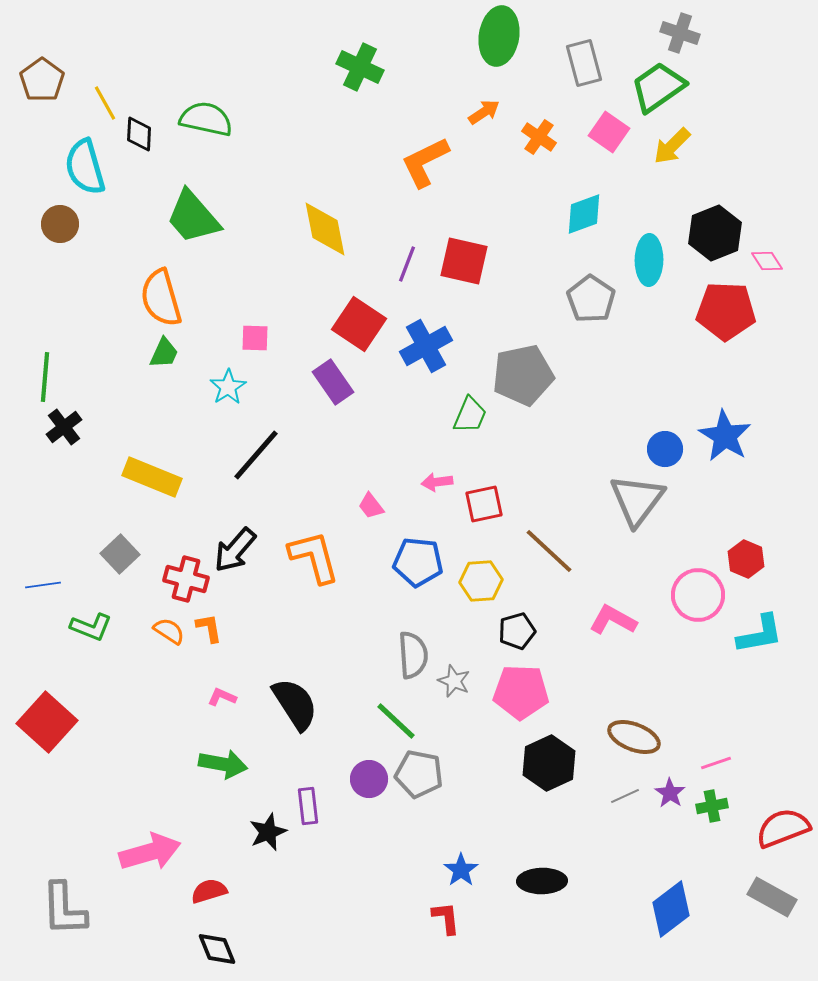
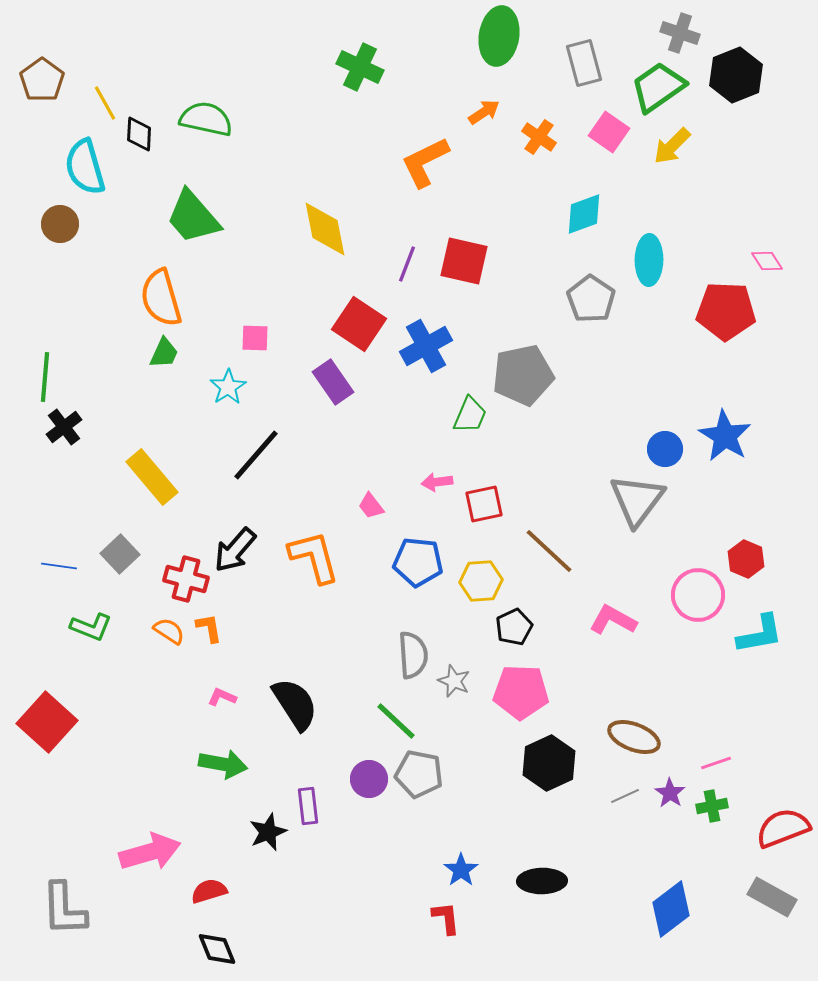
black hexagon at (715, 233): moved 21 px right, 158 px up
yellow rectangle at (152, 477): rotated 28 degrees clockwise
blue line at (43, 585): moved 16 px right, 19 px up; rotated 16 degrees clockwise
black pentagon at (517, 631): moved 3 px left, 4 px up; rotated 9 degrees counterclockwise
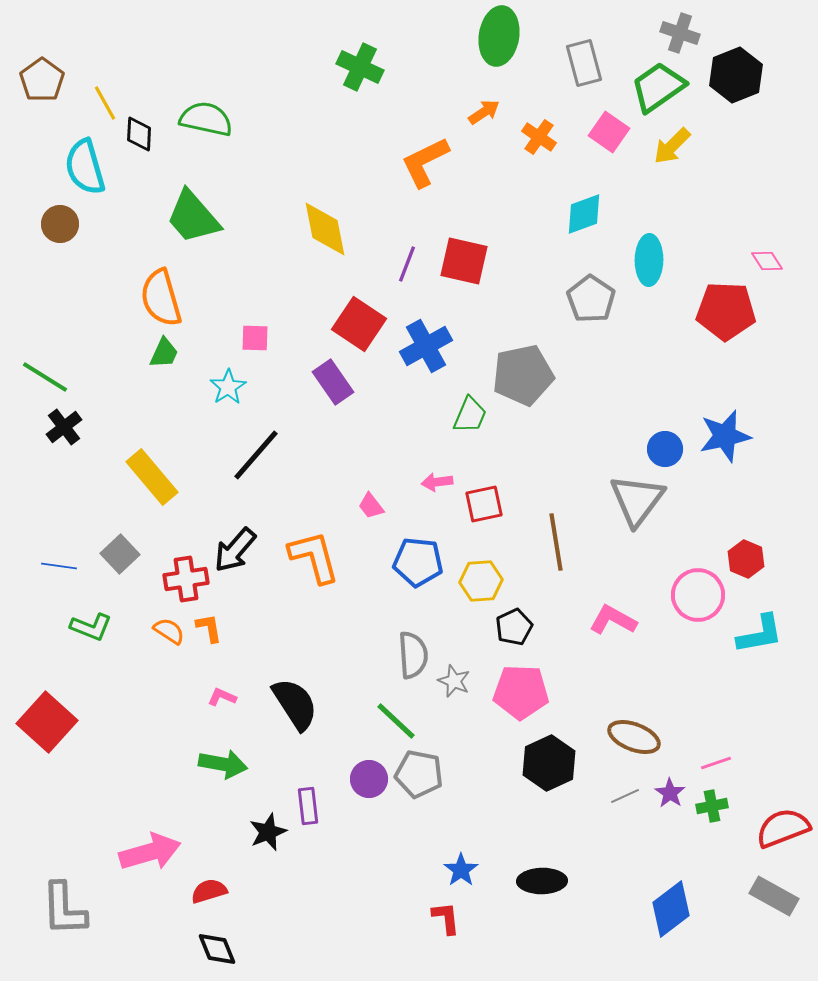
green line at (45, 377): rotated 63 degrees counterclockwise
blue star at (725, 436): rotated 28 degrees clockwise
brown line at (549, 551): moved 7 px right, 9 px up; rotated 38 degrees clockwise
red cross at (186, 579): rotated 24 degrees counterclockwise
gray rectangle at (772, 897): moved 2 px right, 1 px up
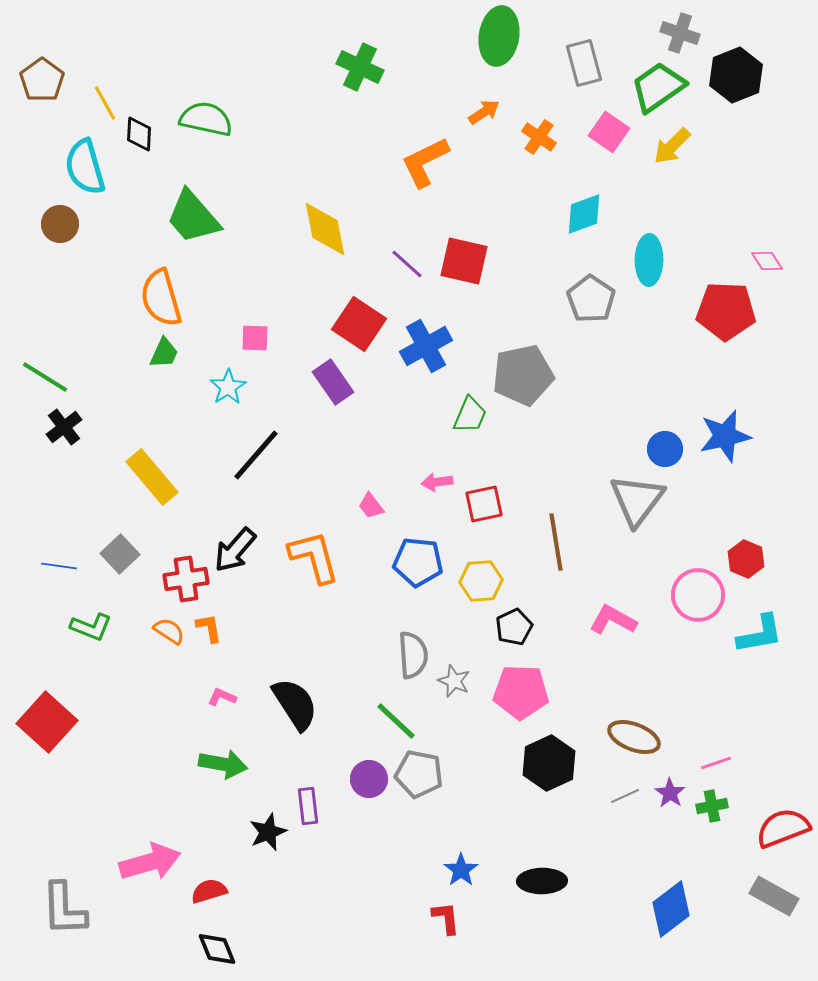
purple line at (407, 264): rotated 69 degrees counterclockwise
pink arrow at (150, 852): moved 10 px down
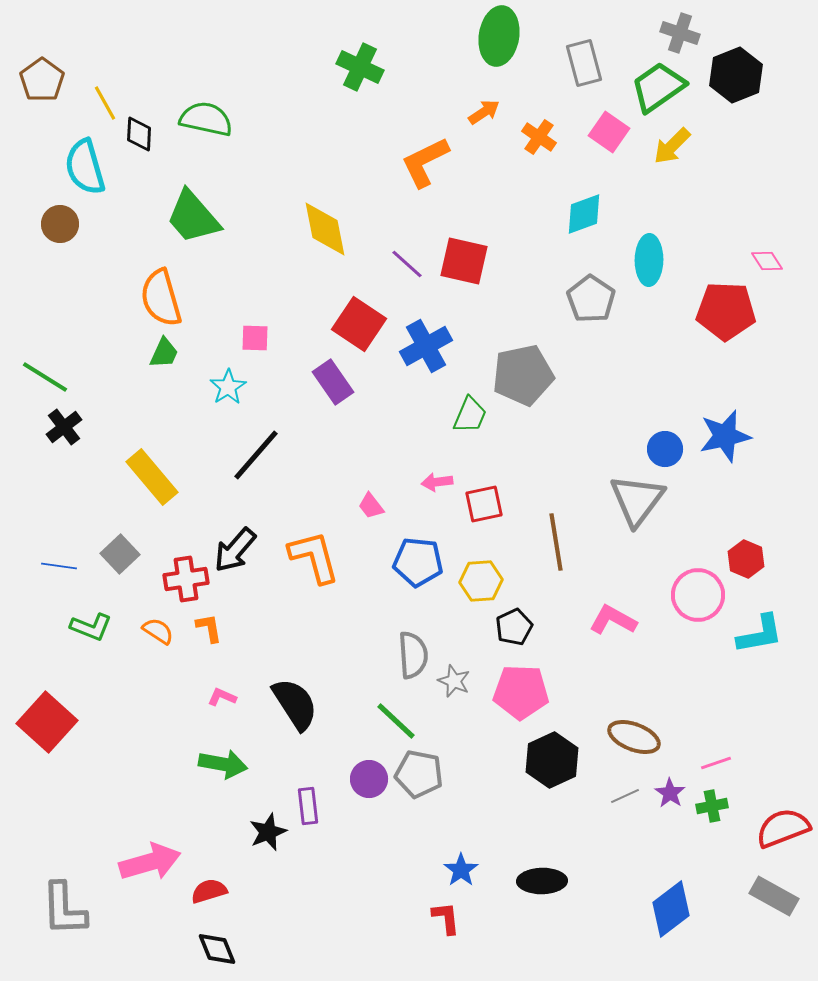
orange semicircle at (169, 631): moved 11 px left
black hexagon at (549, 763): moved 3 px right, 3 px up
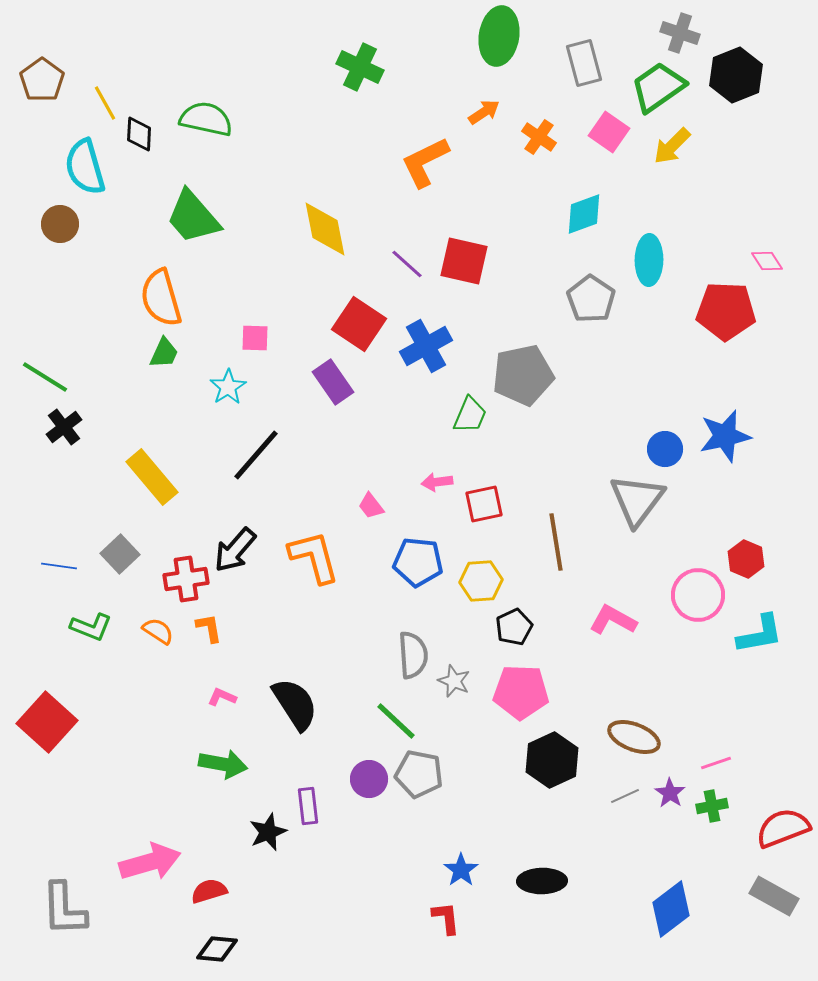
black diamond at (217, 949): rotated 63 degrees counterclockwise
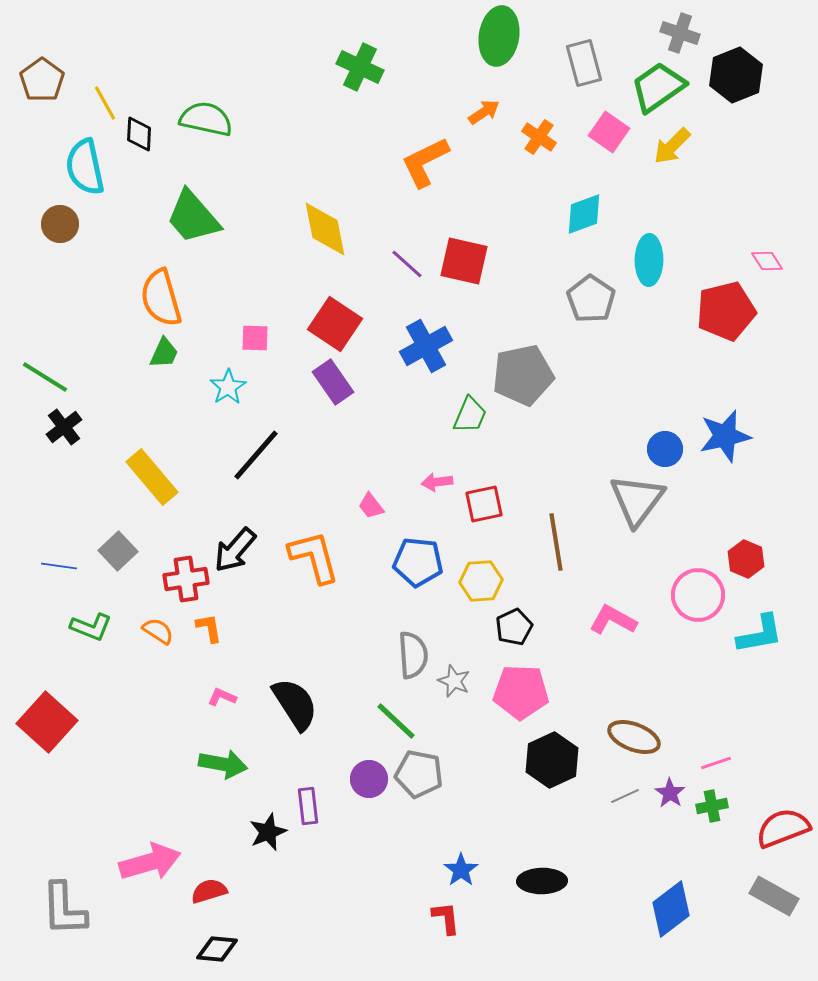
cyan semicircle at (85, 167): rotated 4 degrees clockwise
red pentagon at (726, 311): rotated 16 degrees counterclockwise
red square at (359, 324): moved 24 px left
gray square at (120, 554): moved 2 px left, 3 px up
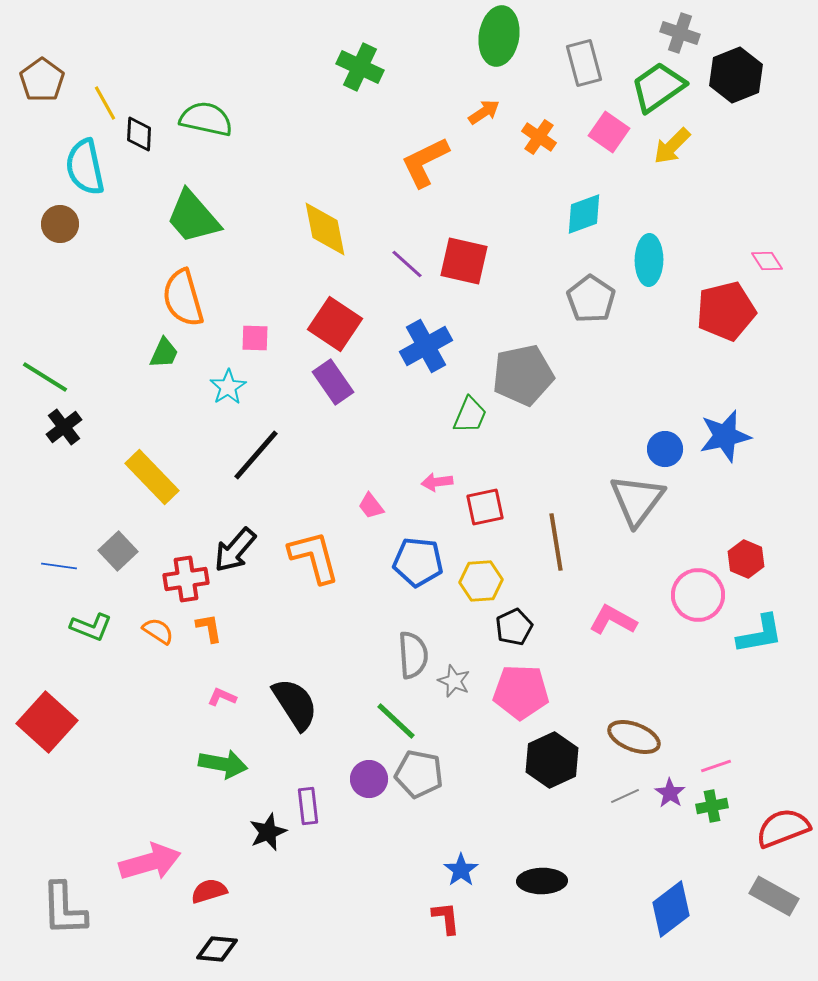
orange semicircle at (161, 298): moved 22 px right
yellow rectangle at (152, 477): rotated 4 degrees counterclockwise
red square at (484, 504): moved 1 px right, 3 px down
pink line at (716, 763): moved 3 px down
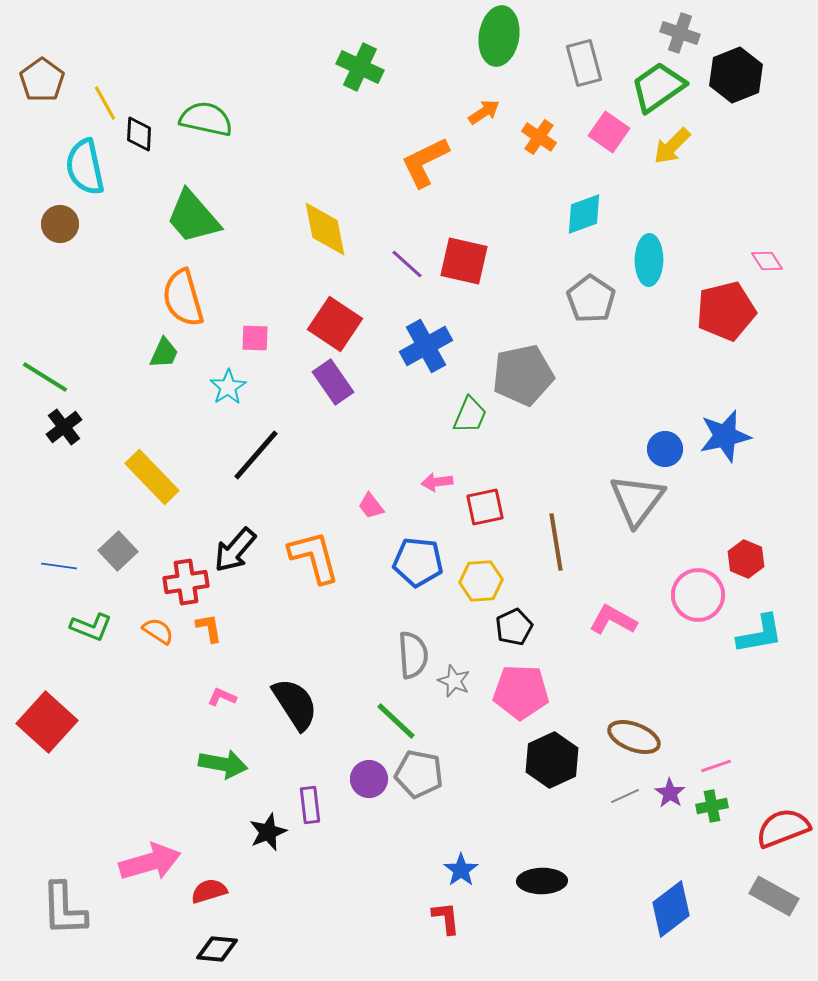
red cross at (186, 579): moved 3 px down
purple rectangle at (308, 806): moved 2 px right, 1 px up
